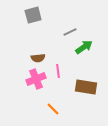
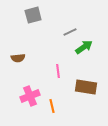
brown semicircle: moved 20 px left
pink cross: moved 6 px left, 17 px down
orange line: moved 1 px left, 3 px up; rotated 32 degrees clockwise
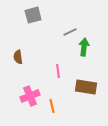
green arrow: rotated 48 degrees counterclockwise
brown semicircle: moved 1 px up; rotated 88 degrees clockwise
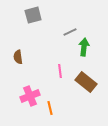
pink line: moved 2 px right
brown rectangle: moved 5 px up; rotated 30 degrees clockwise
orange line: moved 2 px left, 2 px down
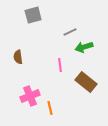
green arrow: rotated 114 degrees counterclockwise
pink line: moved 6 px up
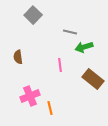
gray square: rotated 30 degrees counterclockwise
gray line: rotated 40 degrees clockwise
brown rectangle: moved 7 px right, 3 px up
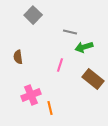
pink line: rotated 24 degrees clockwise
pink cross: moved 1 px right, 1 px up
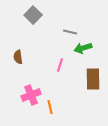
green arrow: moved 1 px left, 1 px down
brown rectangle: rotated 50 degrees clockwise
orange line: moved 1 px up
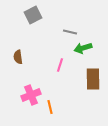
gray square: rotated 18 degrees clockwise
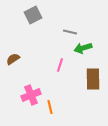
brown semicircle: moved 5 px left, 2 px down; rotated 64 degrees clockwise
